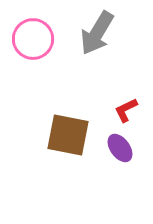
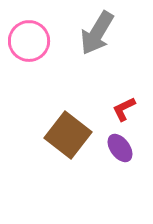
pink circle: moved 4 px left, 2 px down
red L-shape: moved 2 px left, 1 px up
brown square: rotated 27 degrees clockwise
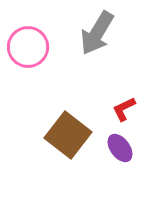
pink circle: moved 1 px left, 6 px down
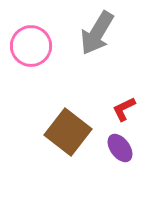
pink circle: moved 3 px right, 1 px up
brown square: moved 3 px up
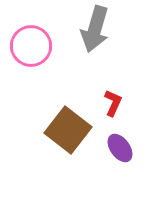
gray arrow: moved 2 px left, 4 px up; rotated 15 degrees counterclockwise
red L-shape: moved 11 px left, 6 px up; rotated 140 degrees clockwise
brown square: moved 2 px up
